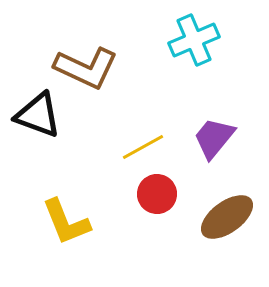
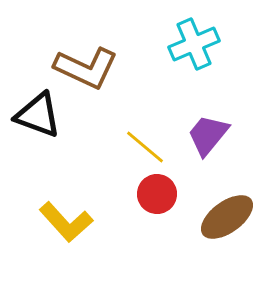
cyan cross: moved 4 px down
purple trapezoid: moved 6 px left, 3 px up
yellow line: moved 2 px right; rotated 69 degrees clockwise
yellow L-shape: rotated 20 degrees counterclockwise
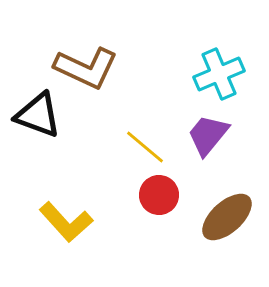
cyan cross: moved 25 px right, 30 px down
red circle: moved 2 px right, 1 px down
brown ellipse: rotated 6 degrees counterclockwise
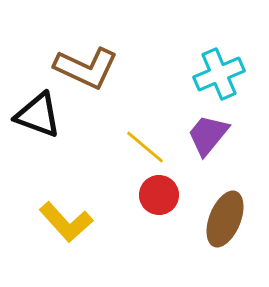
brown ellipse: moved 2 px left, 2 px down; rotated 26 degrees counterclockwise
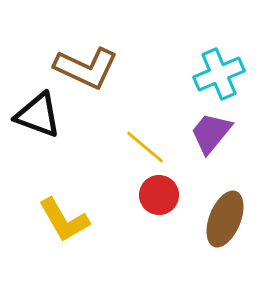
purple trapezoid: moved 3 px right, 2 px up
yellow L-shape: moved 2 px left, 2 px up; rotated 12 degrees clockwise
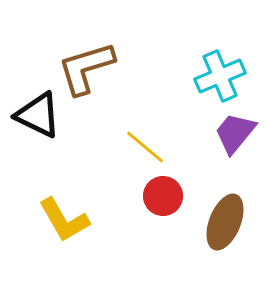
brown L-shape: rotated 138 degrees clockwise
cyan cross: moved 1 px right, 2 px down
black triangle: rotated 6 degrees clockwise
purple trapezoid: moved 24 px right
red circle: moved 4 px right, 1 px down
brown ellipse: moved 3 px down
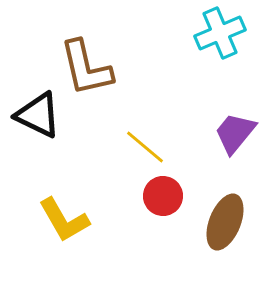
brown L-shape: rotated 86 degrees counterclockwise
cyan cross: moved 43 px up
